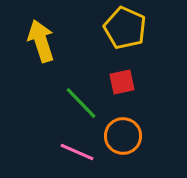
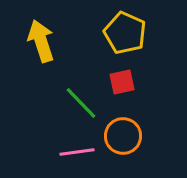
yellow pentagon: moved 5 px down
pink line: rotated 32 degrees counterclockwise
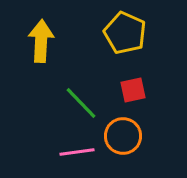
yellow arrow: rotated 21 degrees clockwise
red square: moved 11 px right, 8 px down
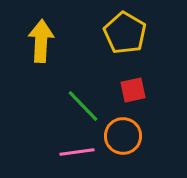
yellow pentagon: rotated 6 degrees clockwise
green line: moved 2 px right, 3 px down
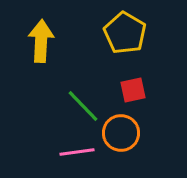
orange circle: moved 2 px left, 3 px up
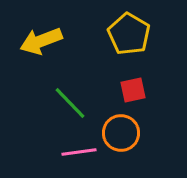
yellow pentagon: moved 4 px right, 1 px down
yellow arrow: rotated 114 degrees counterclockwise
green line: moved 13 px left, 3 px up
pink line: moved 2 px right
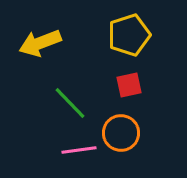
yellow pentagon: moved 1 px down; rotated 24 degrees clockwise
yellow arrow: moved 1 px left, 2 px down
red square: moved 4 px left, 5 px up
pink line: moved 2 px up
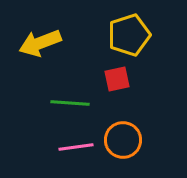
red square: moved 12 px left, 6 px up
green line: rotated 42 degrees counterclockwise
orange circle: moved 2 px right, 7 px down
pink line: moved 3 px left, 3 px up
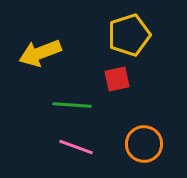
yellow arrow: moved 10 px down
green line: moved 2 px right, 2 px down
orange circle: moved 21 px right, 4 px down
pink line: rotated 28 degrees clockwise
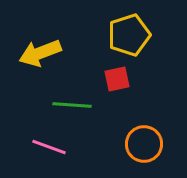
pink line: moved 27 px left
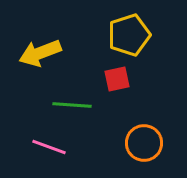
orange circle: moved 1 px up
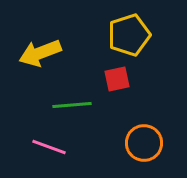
green line: rotated 9 degrees counterclockwise
